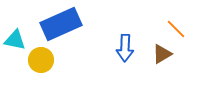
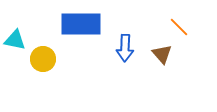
blue rectangle: moved 20 px right; rotated 24 degrees clockwise
orange line: moved 3 px right, 2 px up
brown triangle: rotated 40 degrees counterclockwise
yellow circle: moved 2 px right, 1 px up
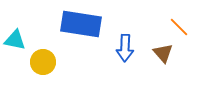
blue rectangle: rotated 9 degrees clockwise
brown triangle: moved 1 px right, 1 px up
yellow circle: moved 3 px down
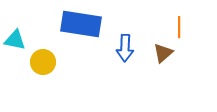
orange line: rotated 45 degrees clockwise
brown triangle: rotated 30 degrees clockwise
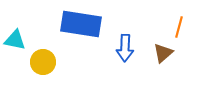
orange line: rotated 15 degrees clockwise
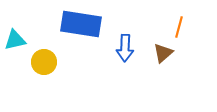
cyan triangle: rotated 25 degrees counterclockwise
yellow circle: moved 1 px right
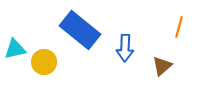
blue rectangle: moved 1 px left, 6 px down; rotated 30 degrees clockwise
cyan triangle: moved 9 px down
brown triangle: moved 1 px left, 13 px down
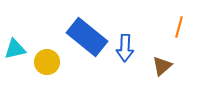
blue rectangle: moved 7 px right, 7 px down
yellow circle: moved 3 px right
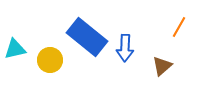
orange line: rotated 15 degrees clockwise
yellow circle: moved 3 px right, 2 px up
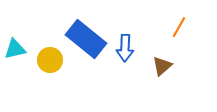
blue rectangle: moved 1 px left, 2 px down
